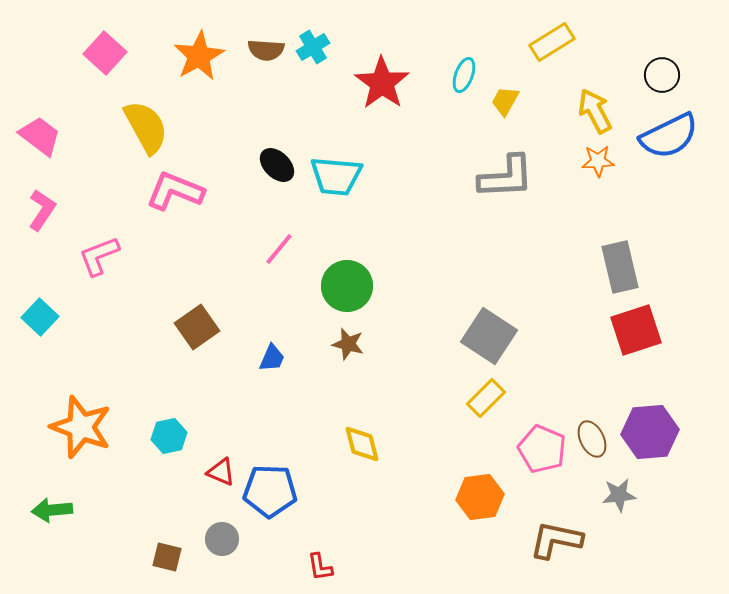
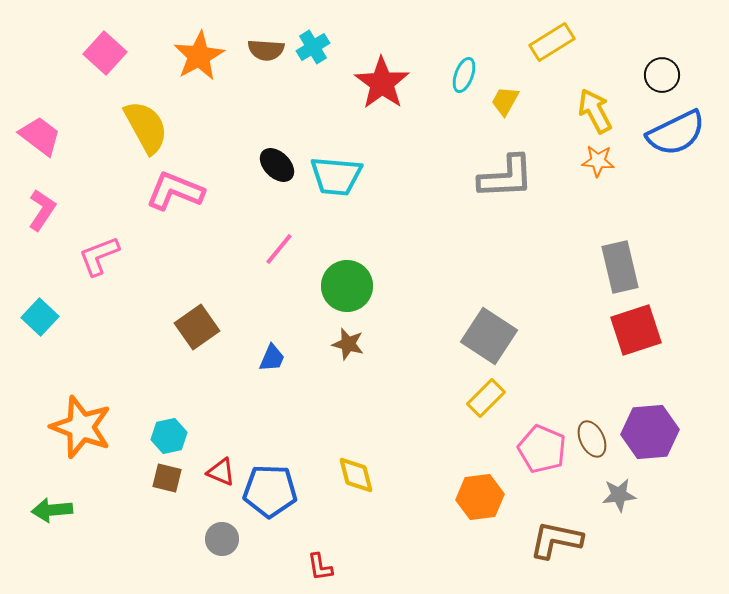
blue semicircle at (669, 136): moved 7 px right, 3 px up
orange star at (598, 161): rotated 8 degrees clockwise
yellow diamond at (362, 444): moved 6 px left, 31 px down
brown square at (167, 557): moved 79 px up
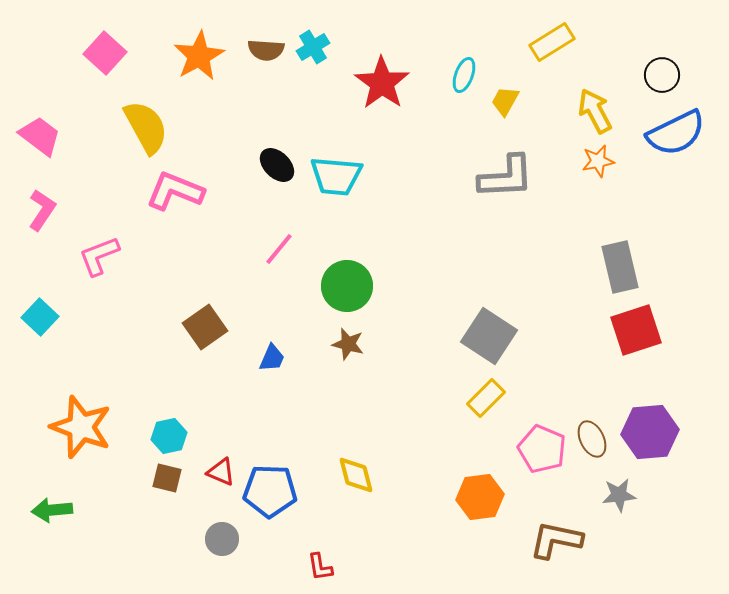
orange star at (598, 161): rotated 16 degrees counterclockwise
brown square at (197, 327): moved 8 px right
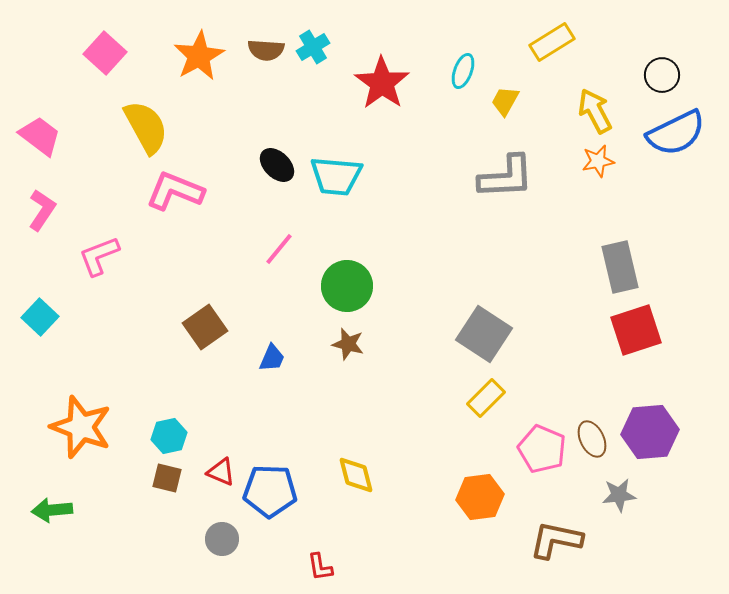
cyan ellipse at (464, 75): moved 1 px left, 4 px up
gray square at (489, 336): moved 5 px left, 2 px up
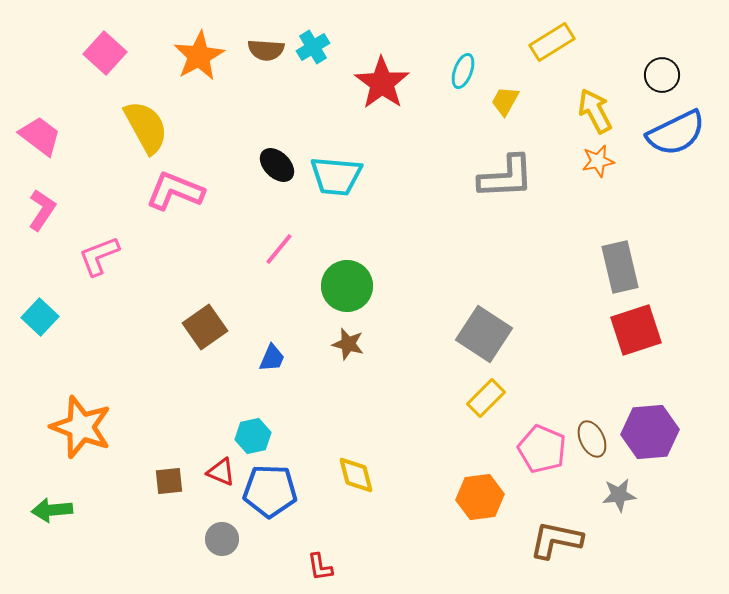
cyan hexagon at (169, 436): moved 84 px right
brown square at (167, 478): moved 2 px right, 3 px down; rotated 20 degrees counterclockwise
